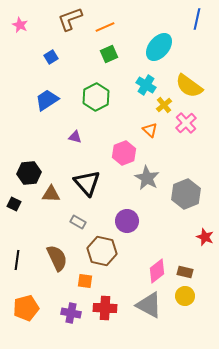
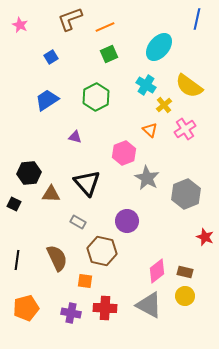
pink cross: moved 1 px left, 6 px down; rotated 10 degrees clockwise
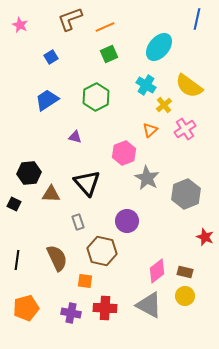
orange triangle: rotated 35 degrees clockwise
gray rectangle: rotated 42 degrees clockwise
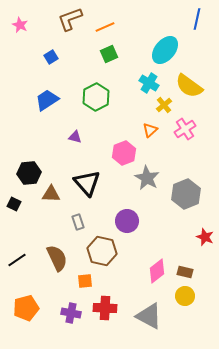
cyan ellipse: moved 6 px right, 3 px down
cyan cross: moved 3 px right, 2 px up
black line: rotated 48 degrees clockwise
orange square: rotated 14 degrees counterclockwise
gray triangle: moved 11 px down
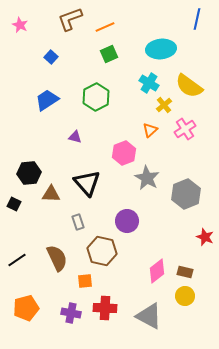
cyan ellipse: moved 4 px left, 1 px up; rotated 44 degrees clockwise
blue square: rotated 16 degrees counterclockwise
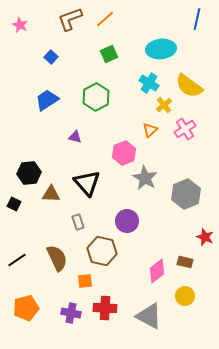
orange line: moved 8 px up; rotated 18 degrees counterclockwise
gray star: moved 2 px left
brown rectangle: moved 10 px up
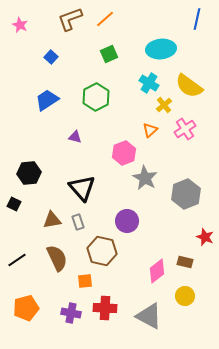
black triangle: moved 5 px left, 5 px down
brown triangle: moved 1 px right, 26 px down; rotated 12 degrees counterclockwise
